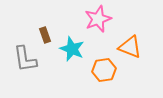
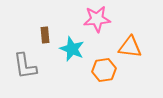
pink star: moved 1 px left; rotated 16 degrees clockwise
brown rectangle: rotated 14 degrees clockwise
orange triangle: rotated 15 degrees counterclockwise
gray L-shape: moved 7 px down
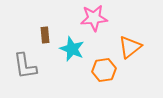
pink star: moved 3 px left, 1 px up
orange triangle: rotated 45 degrees counterclockwise
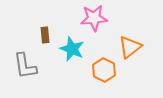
orange hexagon: rotated 25 degrees counterclockwise
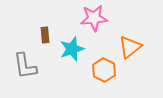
cyan star: rotated 30 degrees clockwise
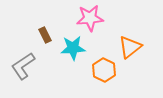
pink star: moved 4 px left
brown rectangle: rotated 21 degrees counterclockwise
cyan star: moved 1 px right, 1 px up; rotated 15 degrees clockwise
gray L-shape: moved 2 px left; rotated 64 degrees clockwise
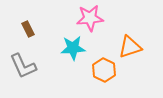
brown rectangle: moved 17 px left, 6 px up
orange triangle: rotated 20 degrees clockwise
gray L-shape: rotated 80 degrees counterclockwise
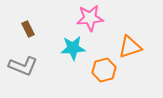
gray L-shape: rotated 44 degrees counterclockwise
orange hexagon: rotated 20 degrees clockwise
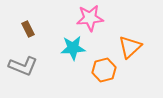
orange triangle: rotated 25 degrees counterclockwise
